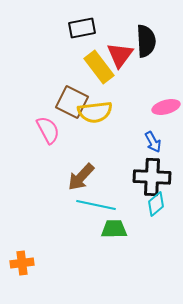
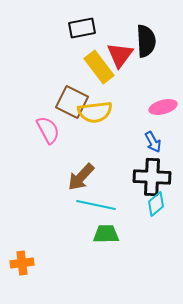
pink ellipse: moved 3 px left
green trapezoid: moved 8 px left, 5 px down
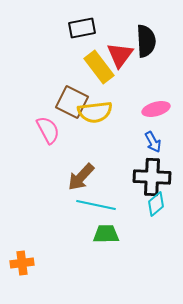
pink ellipse: moved 7 px left, 2 px down
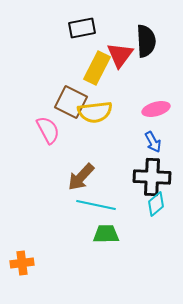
yellow rectangle: moved 2 px left, 1 px down; rotated 64 degrees clockwise
brown square: moved 1 px left
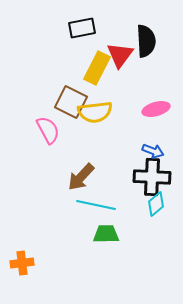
blue arrow: moved 9 px down; rotated 40 degrees counterclockwise
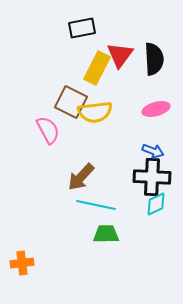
black semicircle: moved 8 px right, 18 px down
cyan diamond: rotated 15 degrees clockwise
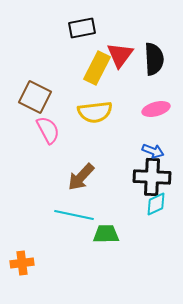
brown square: moved 36 px left, 5 px up
cyan line: moved 22 px left, 10 px down
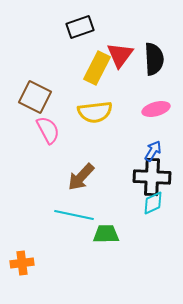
black rectangle: moved 2 px left, 1 px up; rotated 8 degrees counterclockwise
blue arrow: rotated 80 degrees counterclockwise
cyan diamond: moved 3 px left, 1 px up
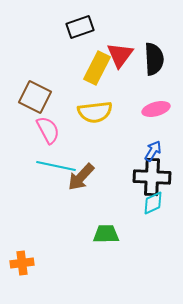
cyan line: moved 18 px left, 49 px up
